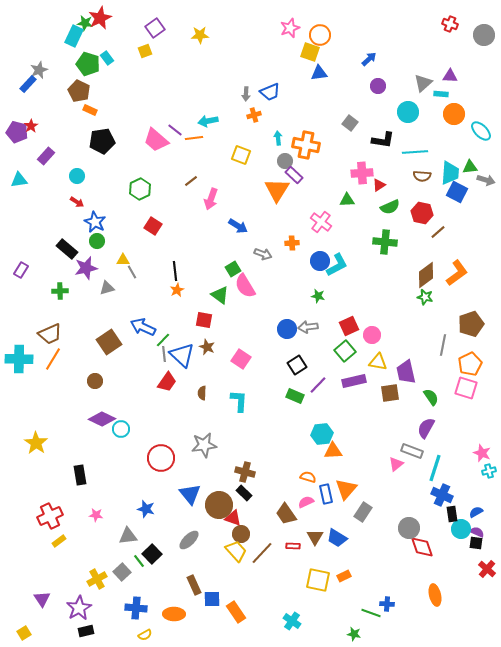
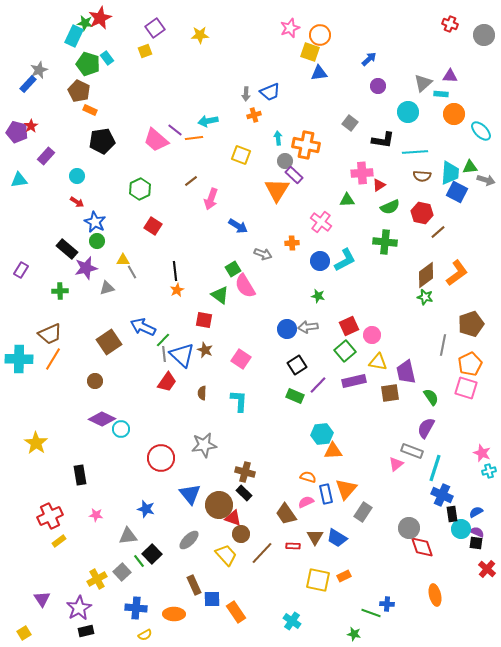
cyan L-shape at (337, 265): moved 8 px right, 5 px up
brown star at (207, 347): moved 2 px left, 3 px down
yellow trapezoid at (236, 551): moved 10 px left, 4 px down
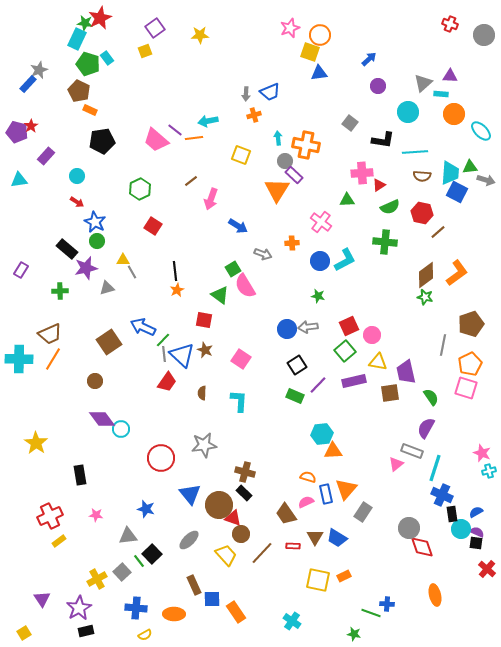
cyan rectangle at (74, 36): moved 3 px right, 3 px down
purple diamond at (102, 419): rotated 28 degrees clockwise
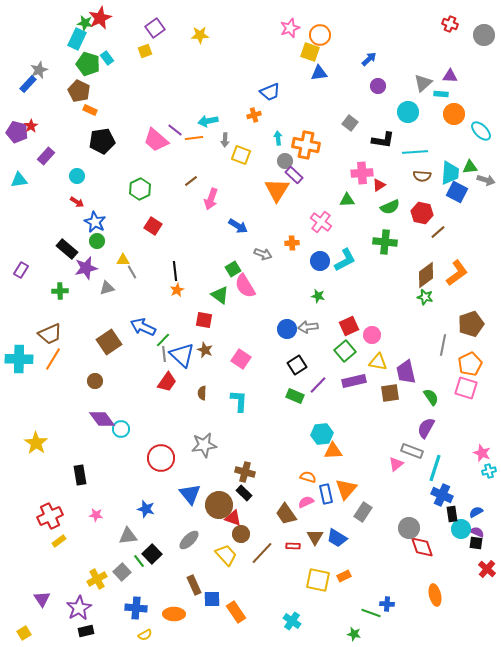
gray arrow at (246, 94): moved 21 px left, 46 px down
